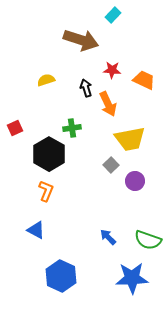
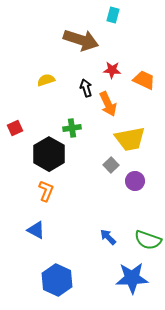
cyan rectangle: rotated 28 degrees counterclockwise
blue hexagon: moved 4 px left, 4 px down
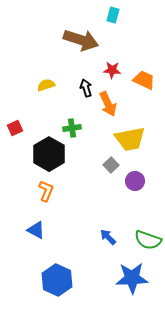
yellow semicircle: moved 5 px down
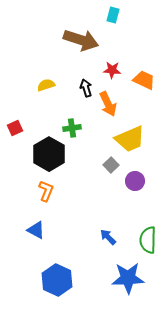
yellow trapezoid: rotated 12 degrees counterclockwise
green semicircle: rotated 72 degrees clockwise
blue star: moved 4 px left
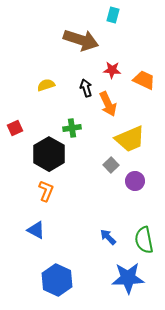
green semicircle: moved 4 px left; rotated 12 degrees counterclockwise
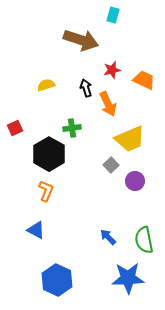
red star: rotated 18 degrees counterclockwise
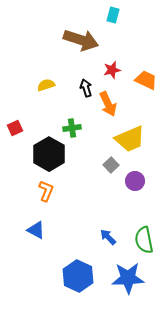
orange trapezoid: moved 2 px right
blue hexagon: moved 21 px right, 4 px up
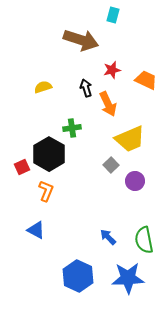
yellow semicircle: moved 3 px left, 2 px down
red square: moved 7 px right, 39 px down
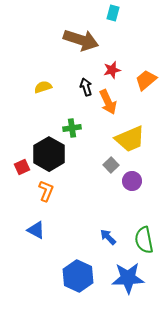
cyan rectangle: moved 2 px up
orange trapezoid: rotated 65 degrees counterclockwise
black arrow: moved 1 px up
orange arrow: moved 2 px up
purple circle: moved 3 px left
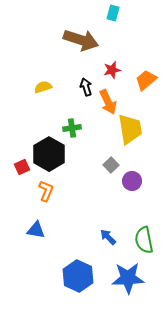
yellow trapezoid: moved 10 px up; rotated 76 degrees counterclockwise
blue triangle: rotated 18 degrees counterclockwise
